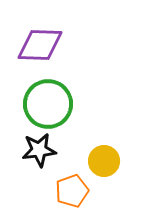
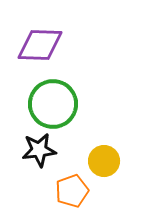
green circle: moved 5 px right
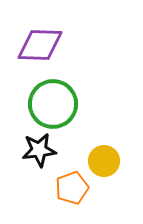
orange pentagon: moved 3 px up
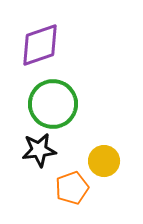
purple diamond: rotated 21 degrees counterclockwise
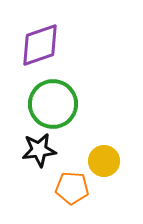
orange pentagon: rotated 24 degrees clockwise
